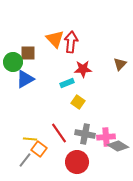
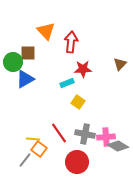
orange triangle: moved 9 px left, 8 px up
yellow line: moved 3 px right
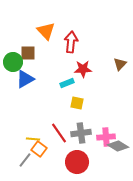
yellow square: moved 1 px left, 1 px down; rotated 24 degrees counterclockwise
gray cross: moved 4 px left, 1 px up; rotated 18 degrees counterclockwise
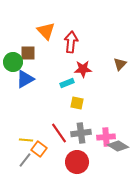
yellow line: moved 7 px left, 1 px down
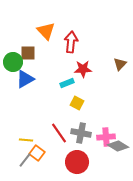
yellow square: rotated 16 degrees clockwise
gray cross: rotated 18 degrees clockwise
orange square: moved 2 px left, 4 px down
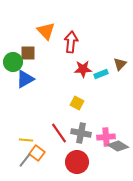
cyan rectangle: moved 34 px right, 9 px up
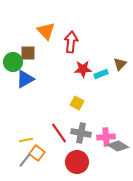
yellow line: rotated 16 degrees counterclockwise
